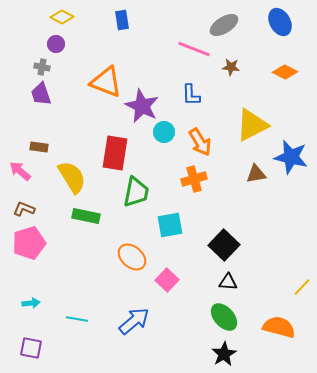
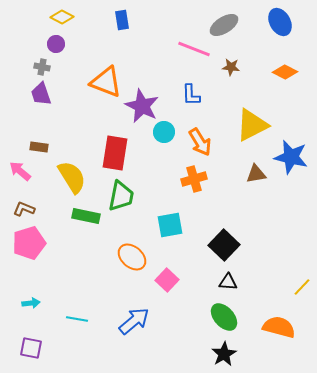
green trapezoid: moved 15 px left, 4 px down
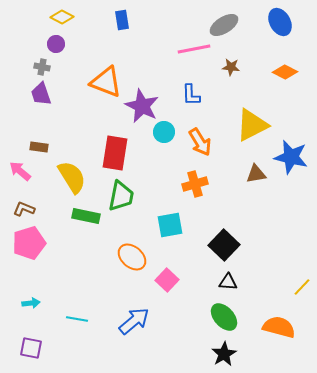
pink line: rotated 32 degrees counterclockwise
orange cross: moved 1 px right, 5 px down
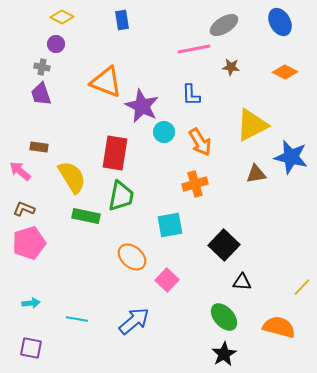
black triangle: moved 14 px right
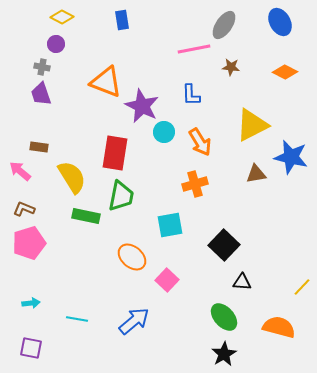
gray ellipse: rotated 24 degrees counterclockwise
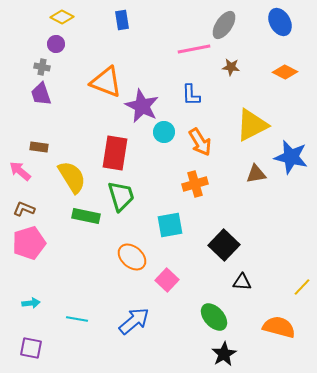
green trapezoid: rotated 28 degrees counterclockwise
green ellipse: moved 10 px left
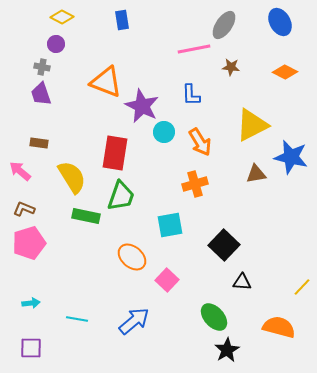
brown rectangle: moved 4 px up
green trapezoid: rotated 36 degrees clockwise
purple square: rotated 10 degrees counterclockwise
black star: moved 3 px right, 4 px up
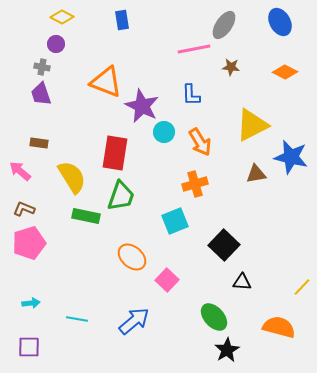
cyan square: moved 5 px right, 4 px up; rotated 12 degrees counterclockwise
purple square: moved 2 px left, 1 px up
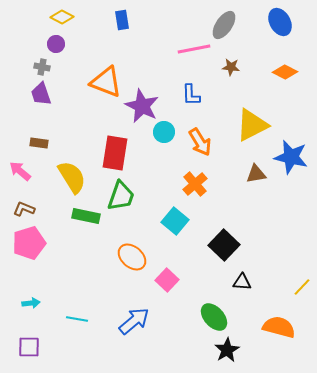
orange cross: rotated 25 degrees counterclockwise
cyan square: rotated 28 degrees counterclockwise
